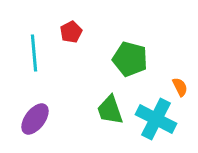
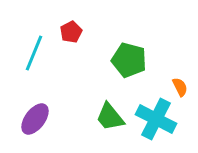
cyan line: rotated 27 degrees clockwise
green pentagon: moved 1 px left, 1 px down
green trapezoid: moved 7 px down; rotated 20 degrees counterclockwise
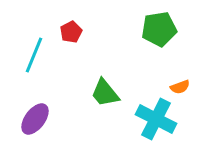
cyan line: moved 2 px down
green pentagon: moved 30 px right, 31 px up; rotated 24 degrees counterclockwise
orange semicircle: rotated 96 degrees clockwise
green trapezoid: moved 5 px left, 24 px up
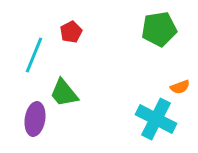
green trapezoid: moved 41 px left
purple ellipse: rotated 28 degrees counterclockwise
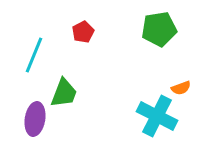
red pentagon: moved 12 px right
orange semicircle: moved 1 px right, 1 px down
green trapezoid: rotated 120 degrees counterclockwise
cyan cross: moved 1 px right, 3 px up
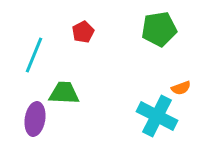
green trapezoid: rotated 108 degrees counterclockwise
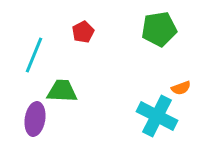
green trapezoid: moved 2 px left, 2 px up
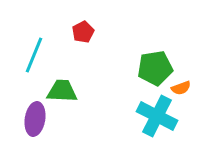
green pentagon: moved 4 px left, 39 px down
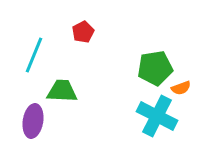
purple ellipse: moved 2 px left, 2 px down
